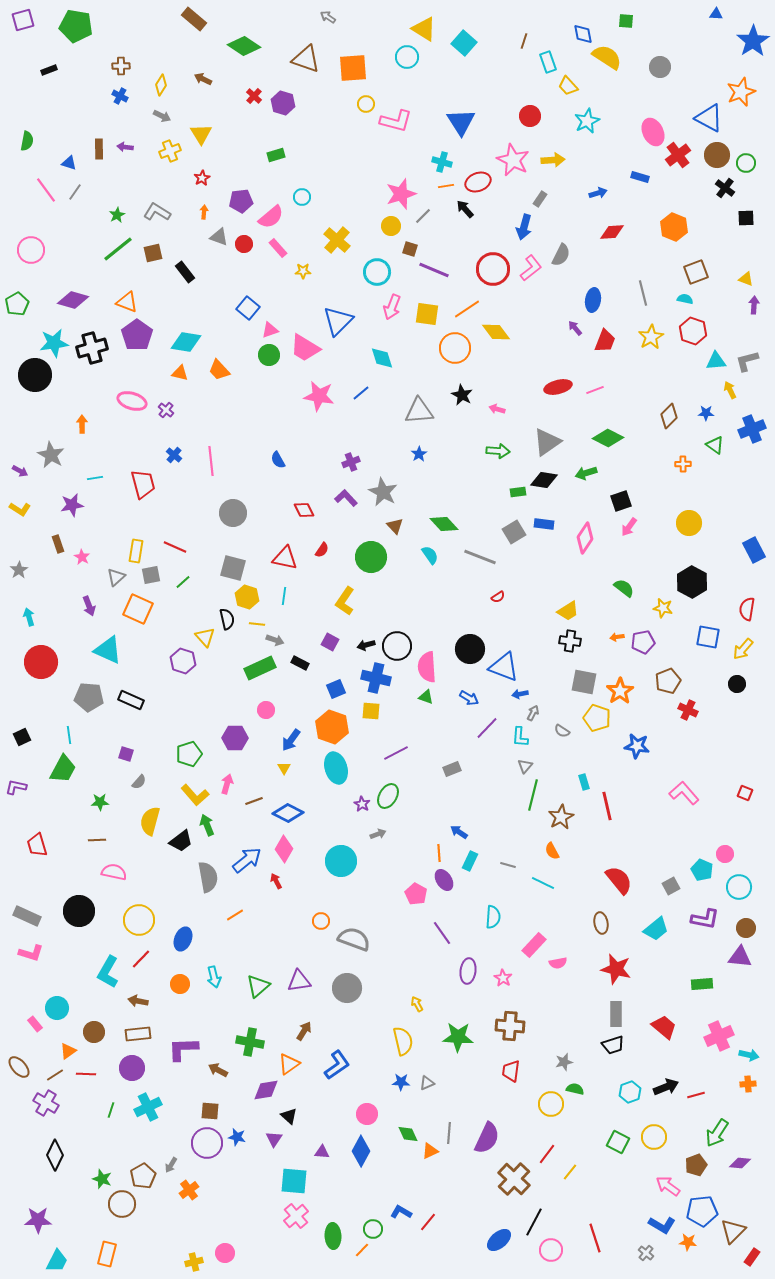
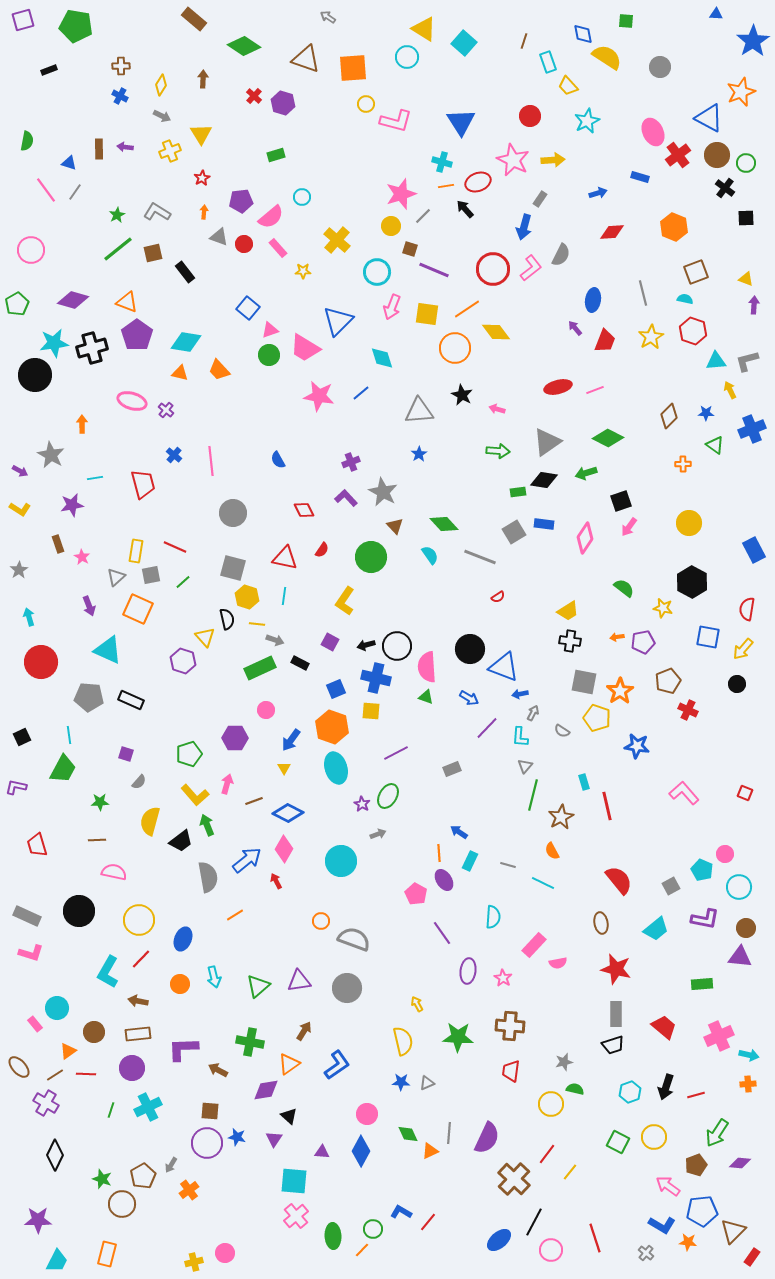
brown arrow at (203, 79): rotated 66 degrees clockwise
black arrow at (666, 1087): rotated 130 degrees clockwise
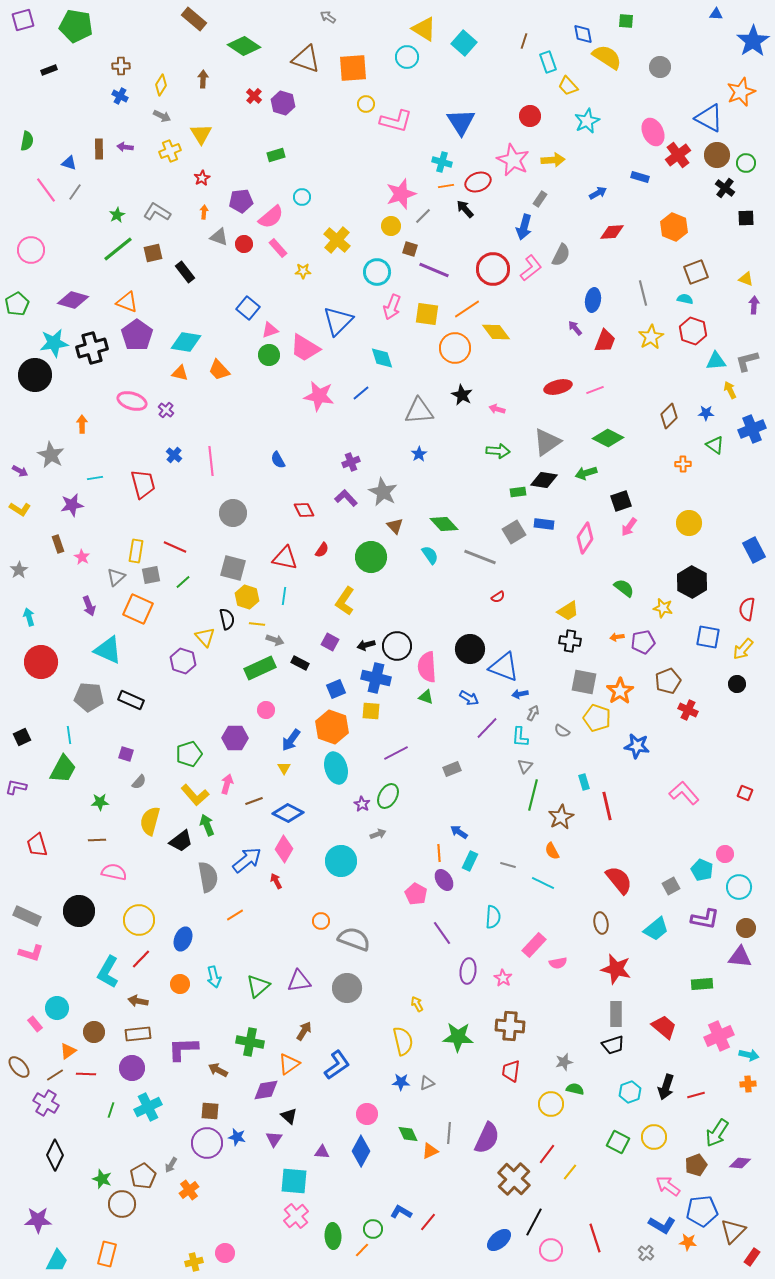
blue arrow at (598, 193): rotated 12 degrees counterclockwise
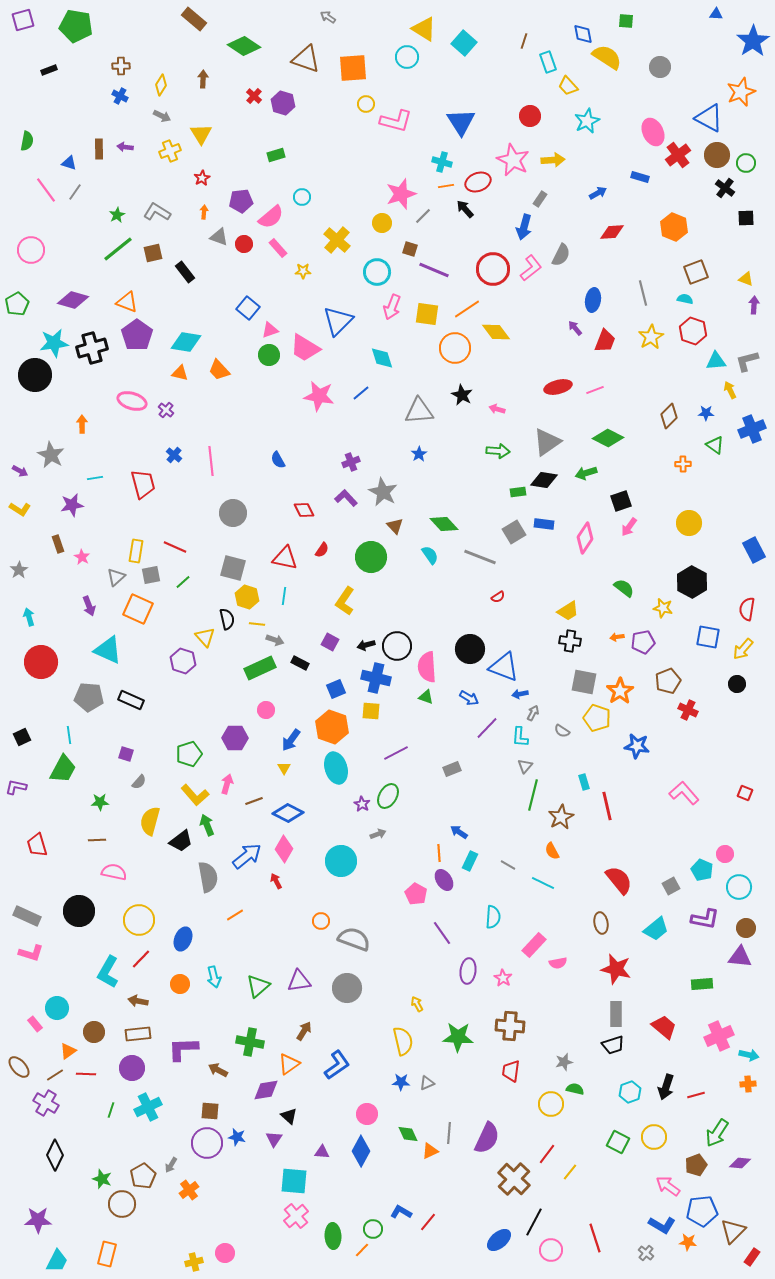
yellow circle at (391, 226): moved 9 px left, 3 px up
blue arrow at (247, 860): moved 4 px up
gray line at (508, 865): rotated 14 degrees clockwise
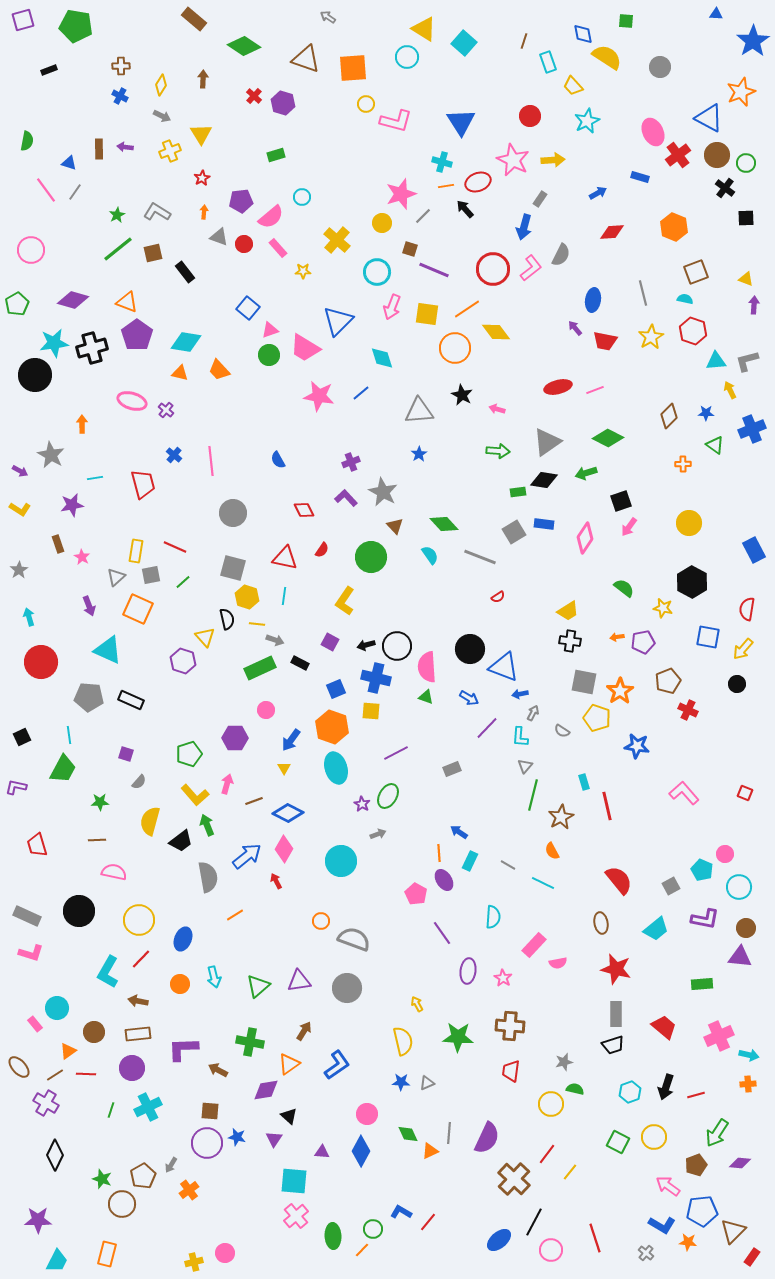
yellow trapezoid at (568, 86): moved 5 px right
red trapezoid at (605, 341): rotated 80 degrees clockwise
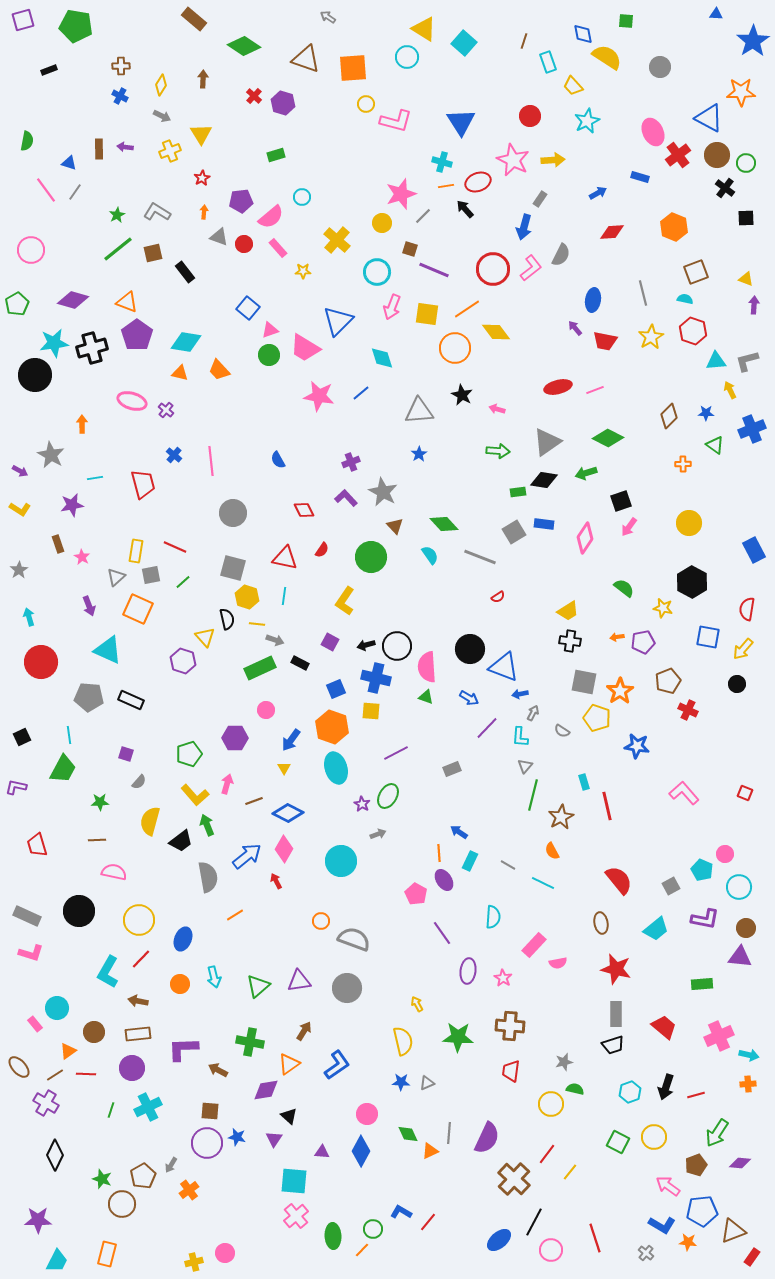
orange star at (741, 92): rotated 20 degrees clockwise
brown triangle at (733, 1231): rotated 24 degrees clockwise
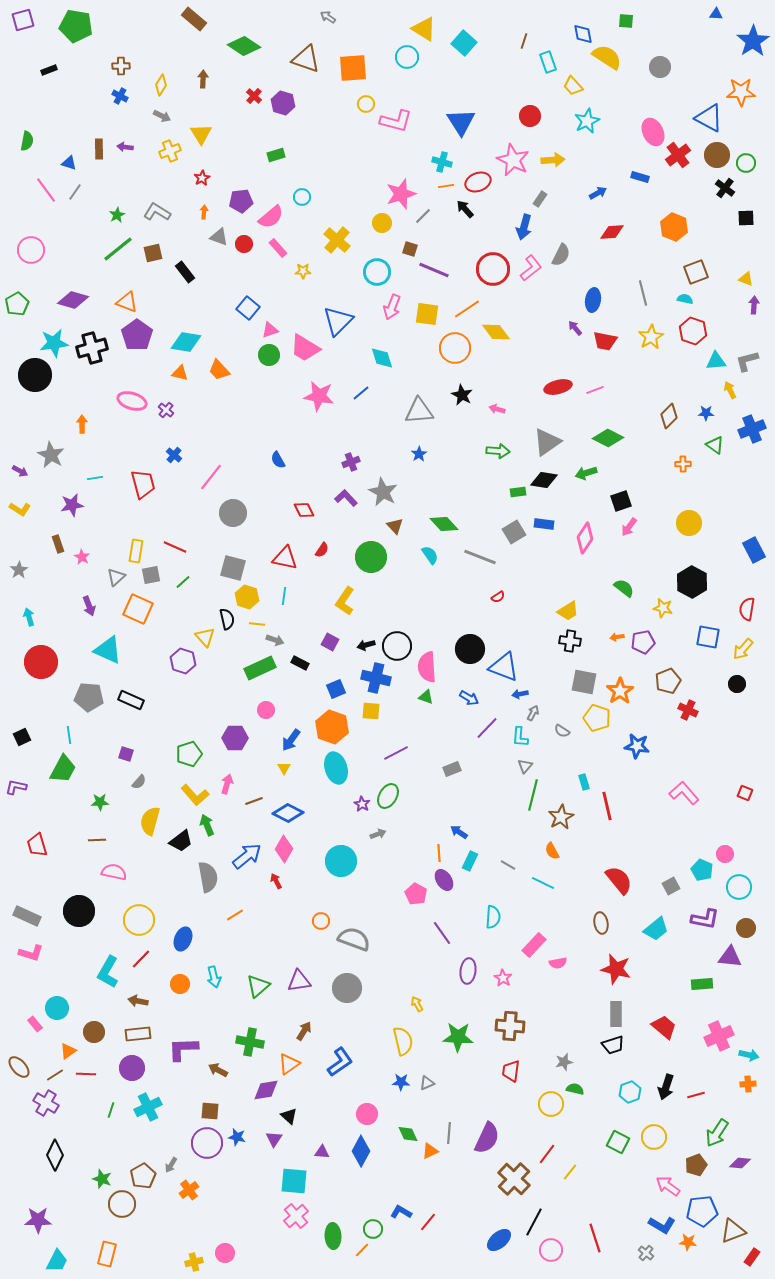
pink line at (211, 461): moved 16 px down; rotated 44 degrees clockwise
purple triangle at (740, 957): moved 10 px left
blue L-shape at (337, 1065): moved 3 px right, 3 px up
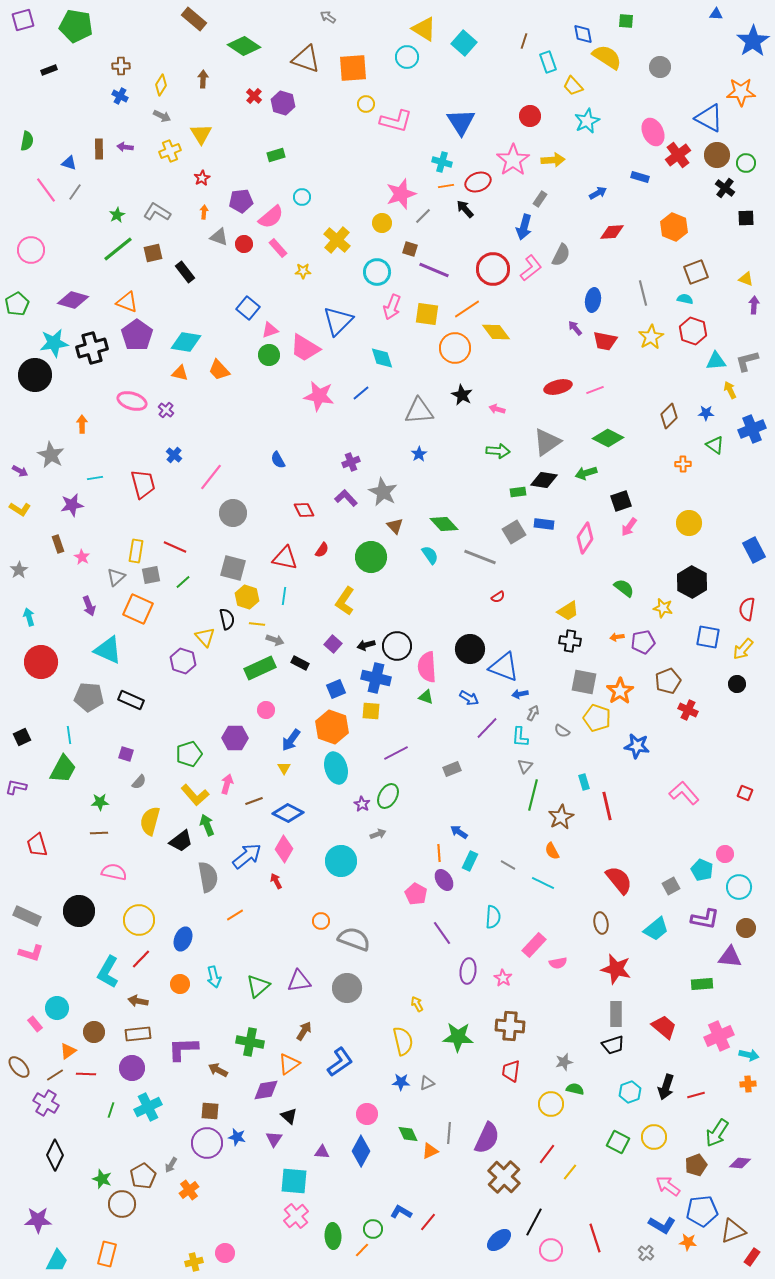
pink star at (513, 160): rotated 12 degrees clockwise
purple square at (330, 642): moved 3 px right, 2 px down; rotated 12 degrees clockwise
brown line at (97, 840): moved 2 px right, 7 px up
brown cross at (514, 1179): moved 10 px left, 2 px up
